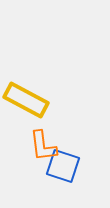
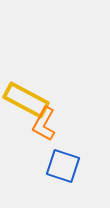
orange L-shape: moved 1 px right, 22 px up; rotated 36 degrees clockwise
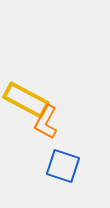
orange L-shape: moved 2 px right, 2 px up
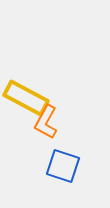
yellow rectangle: moved 2 px up
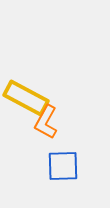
blue square: rotated 20 degrees counterclockwise
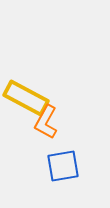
blue square: rotated 8 degrees counterclockwise
